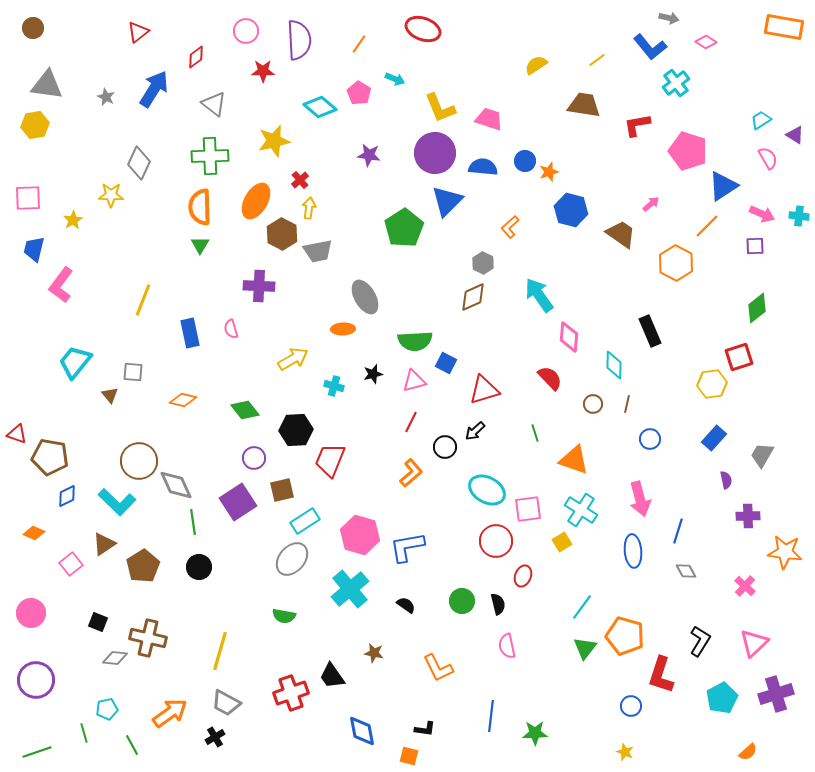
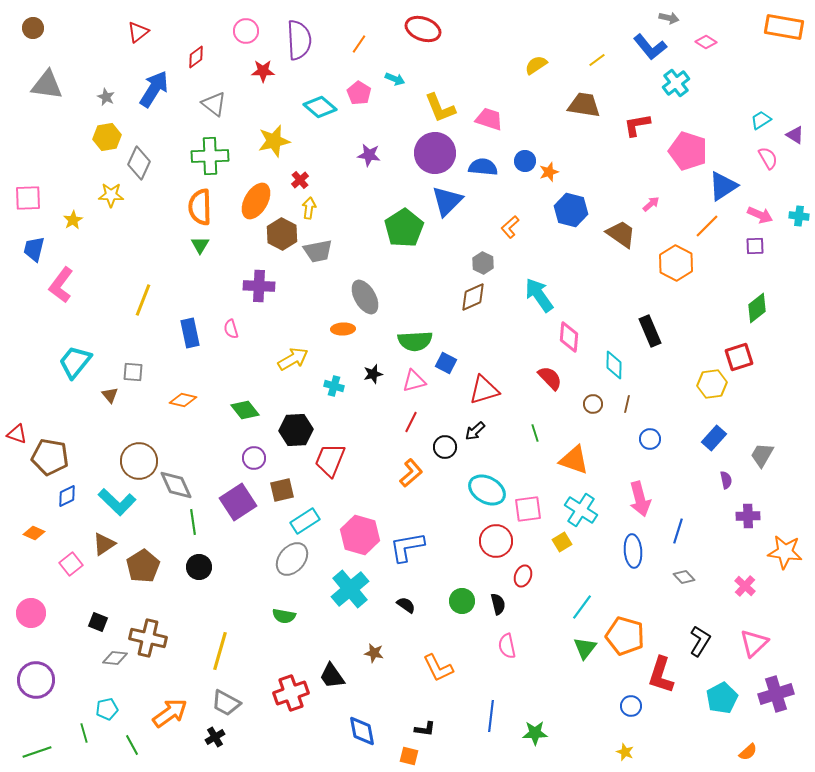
yellow hexagon at (35, 125): moved 72 px right, 12 px down
pink arrow at (762, 214): moved 2 px left, 1 px down
gray diamond at (686, 571): moved 2 px left, 6 px down; rotated 15 degrees counterclockwise
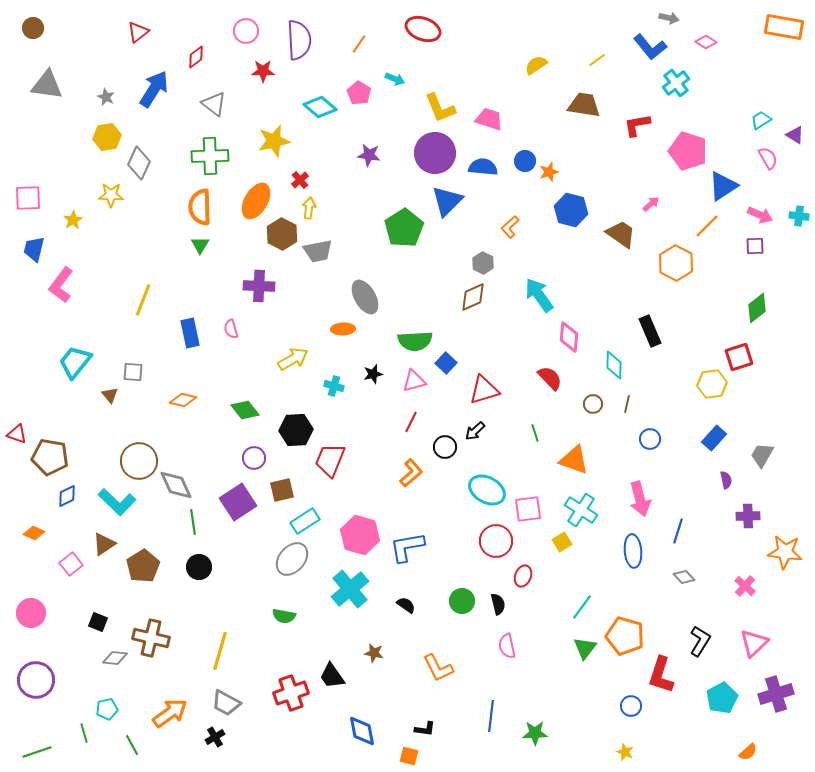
blue square at (446, 363): rotated 15 degrees clockwise
brown cross at (148, 638): moved 3 px right
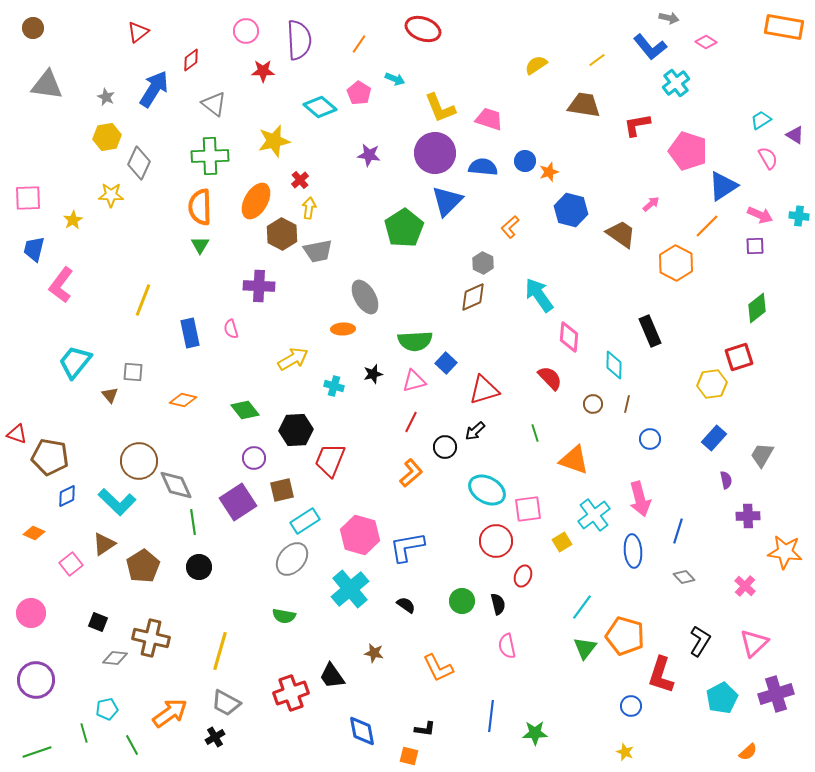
red diamond at (196, 57): moved 5 px left, 3 px down
cyan cross at (581, 510): moved 13 px right, 5 px down; rotated 20 degrees clockwise
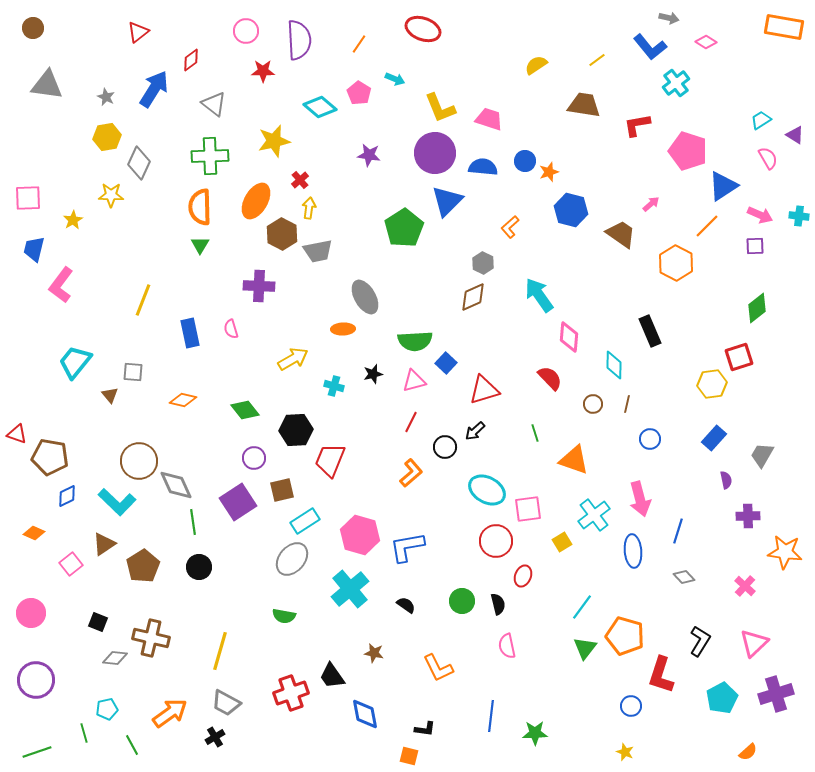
blue diamond at (362, 731): moved 3 px right, 17 px up
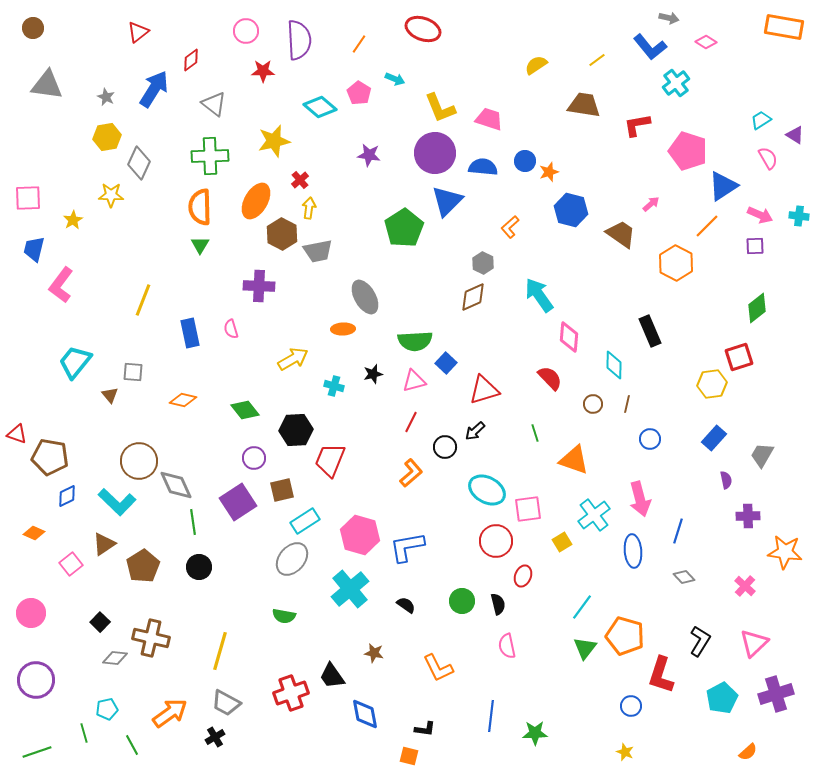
black square at (98, 622): moved 2 px right; rotated 24 degrees clockwise
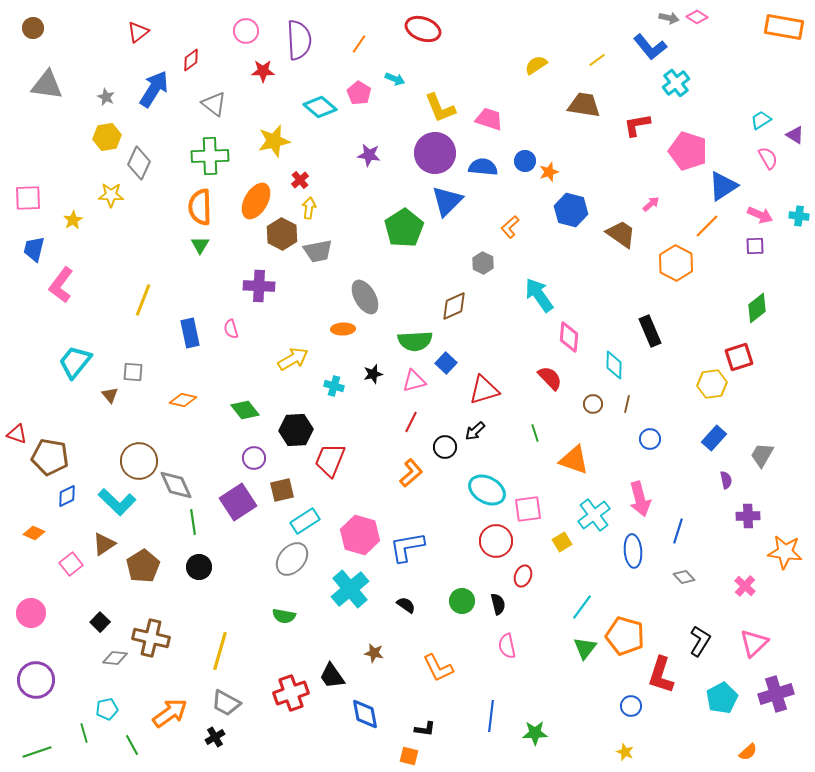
pink diamond at (706, 42): moved 9 px left, 25 px up
brown diamond at (473, 297): moved 19 px left, 9 px down
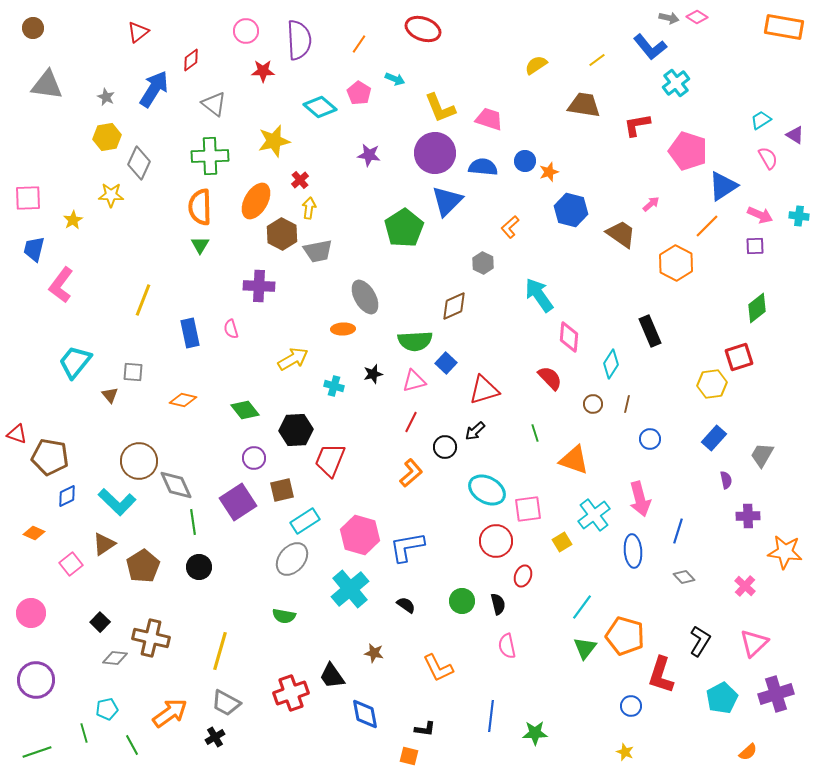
cyan diamond at (614, 365): moved 3 px left, 1 px up; rotated 32 degrees clockwise
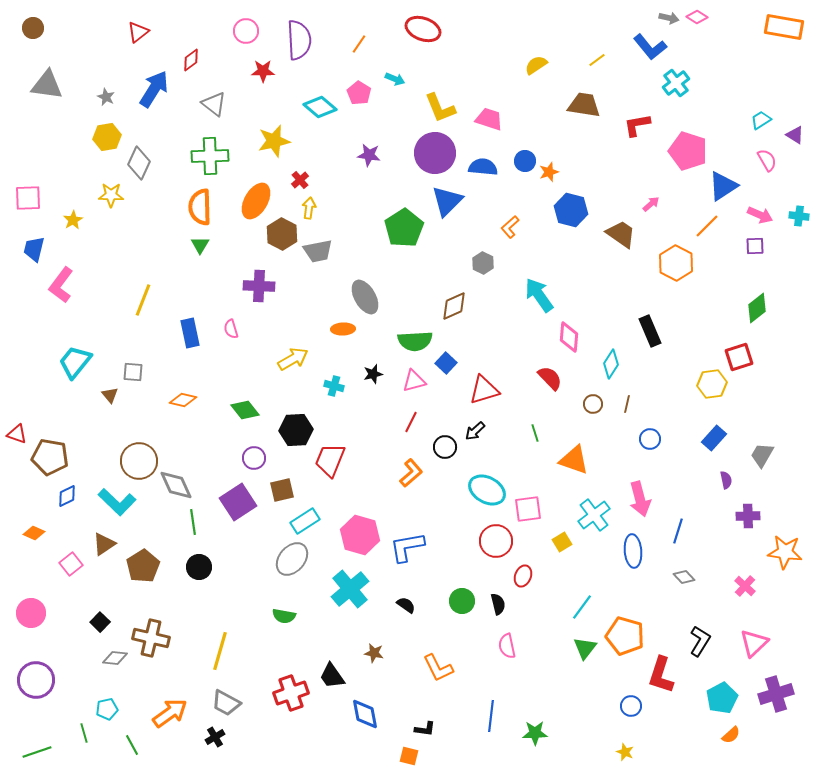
pink semicircle at (768, 158): moved 1 px left, 2 px down
orange semicircle at (748, 752): moved 17 px left, 17 px up
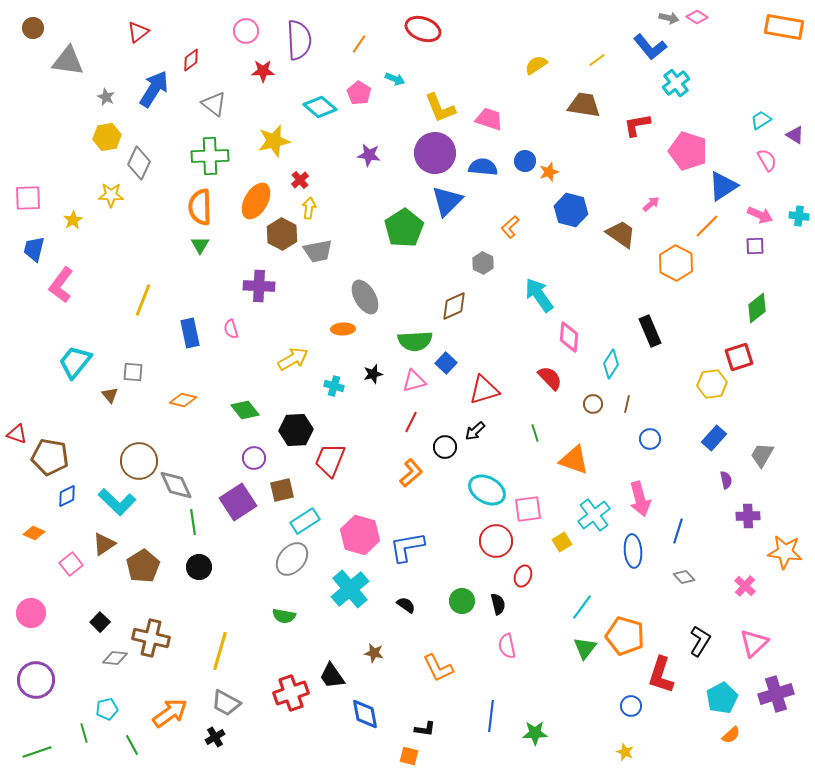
gray triangle at (47, 85): moved 21 px right, 24 px up
